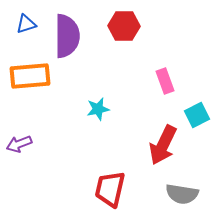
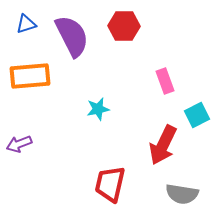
purple semicircle: moved 5 px right; rotated 27 degrees counterclockwise
red trapezoid: moved 5 px up
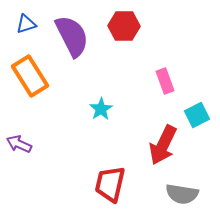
orange rectangle: rotated 63 degrees clockwise
cyan star: moved 3 px right; rotated 20 degrees counterclockwise
purple arrow: rotated 45 degrees clockwise
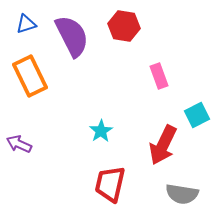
red hexagon: rotated 8 degrees clockwise
orange rectangle: rotated 6 degrees clockwise
pink rectangle: moved 6 px left, 5 px up
cyan star: moved 22 px down
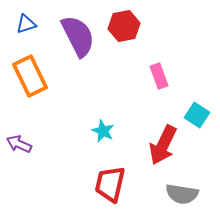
red hexagon: rotated 20 degrees counterclockwise
purple semicircle: moved 6 px right
cyan square: rotated 30 degrees counterclockwise
cyan star: moved 2 px right; rotated 15 degrees counterclockwise
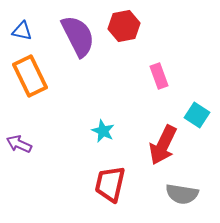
blue triangle: moved 4 px left, 7 px down; rotated 30 degrees clockwise
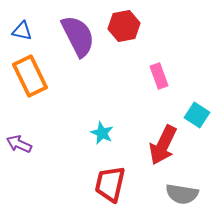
cyan star: moved 1 px left, 2 px down
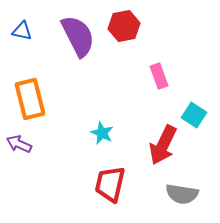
orange rectangle: moved 23 px down; rotated 12 degrees clockwise
cyan square: moved 3 px left
